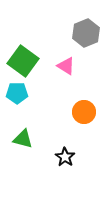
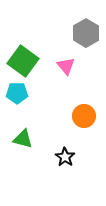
gray hexagon: rotated 8 degrees counterclockwise
pink triangle: rotated 18 degrees clockwise
orange circle: moved 4 px down
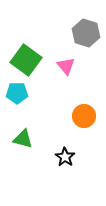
gray hexagon: rotated 12 degrees counterclockwise
green square: moved 3 px right, 1 px up
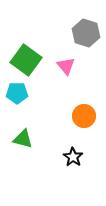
black star: moved 8 px right
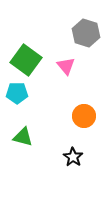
green triangle: moved 2 px up
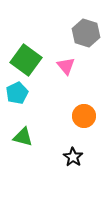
cyan pentagon: rotated 25 degrees counterclockwise
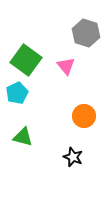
black star: rotated 12 degrees counterclockwise
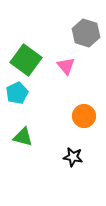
black star: rotated 12 degrees counterclockwise
